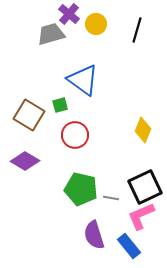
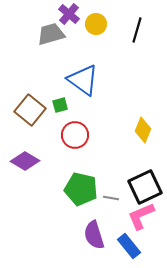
brown square: moved 1 px right, 5 px up; rotated 8 degrees clockwise
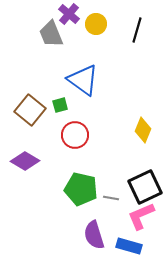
gray trapezoid: rotated 96 degrees counterclockwise
blue rectangle: rotated 35 degrees counterclockwise
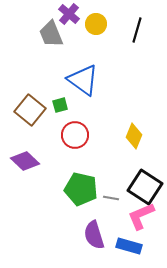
yellow diamond: moved 9 px left, 6 px down
purple diamond: rotated 12 degrees clockwise
black square: rotated 32 degrees counterclockwise
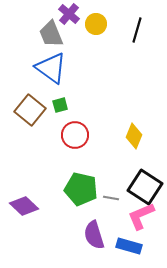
blue triangle: moved 32 px left, 12 px up
purple diamond: moved 1 px left, 45 px down
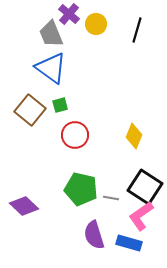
pink L-shape: rotated 12 degrees counterclockwise
blue rectangle: moved 3 px up
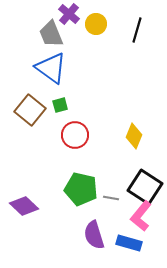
pink L-shape: rotated 16 degrees counterclockwise
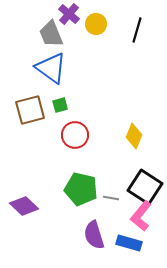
brown square: rotated 36 degrees clockwise
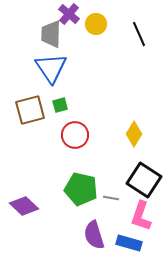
black line: moved 2 px right, 4 px down; rotated 40 degrees counterclockwise
gray trapezoid: rotated 24 degrees clockwise
blue triangle: rotated 20 degrees clockwise
yellow diamond: moved 2 px up; rotated 10 degrees clockwise
black square: moved 1 px left, 7 px up
pink L-shape: rotated 20 degrees counterclockwise
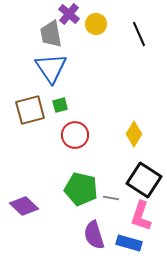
gray trapezoid: rotated 12 degrees counterclockwise
